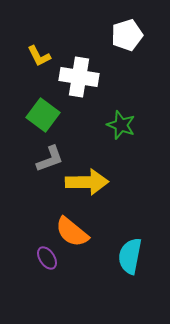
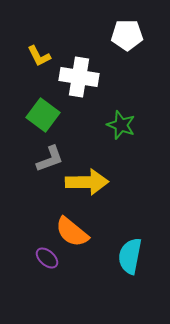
white pentagon: rotated 16 degrees clockwise
purple ellipse: rotated 15 degrees counterclockwise
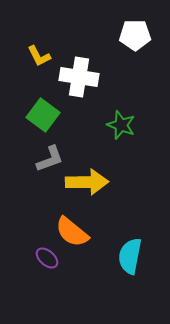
white pentagon: moved 8 px right
